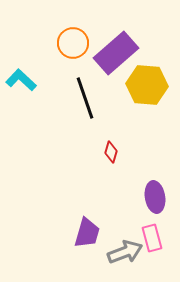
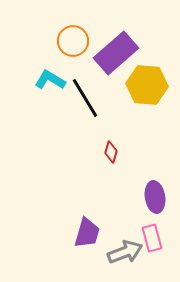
orange circle: moved 2 px up
cyan L-shape: moved 29 px right; rotated 12 degrees counterclockwise
black line: rotated 12 degrees counterclockwise
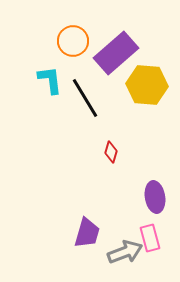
cyan L-shape: rotated 52 degrees clockwise
pink rectangle: moved 2 px left
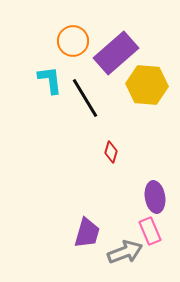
pink rectangle: moved 7 px up; rotated 8 degrees counterclockwise
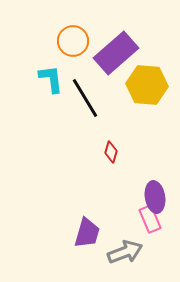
cyan L-shape: moved 1 px right, 1 px up
pink rectangle: moved 12 px up
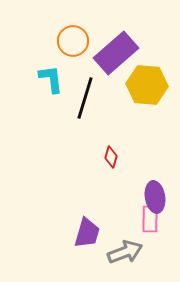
black line: rotated 48 degrees clockwise
red diamond: moved 5 px down
pink rectangle: rotated 24 degrees clockwise
